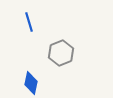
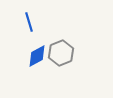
blue diamond: moved 6 px right, 27 px up; rotated 50 degrees clockwise
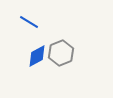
blue line: rotated 42 degrees counterclockwise
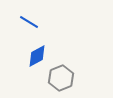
gray hexagon: moved 25 px down
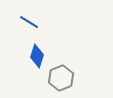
blue diamond: rotated 45 degrees counterclockwise
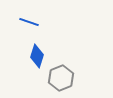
blue line: rotated 12 degrees counterclockwise
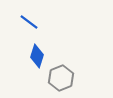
blue line: rotated 18 degrees clockwise
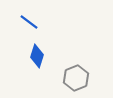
gray hexagon: moved 15 px right
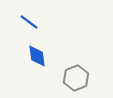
blue diamond: rotated 25 degrees counterclockwise
